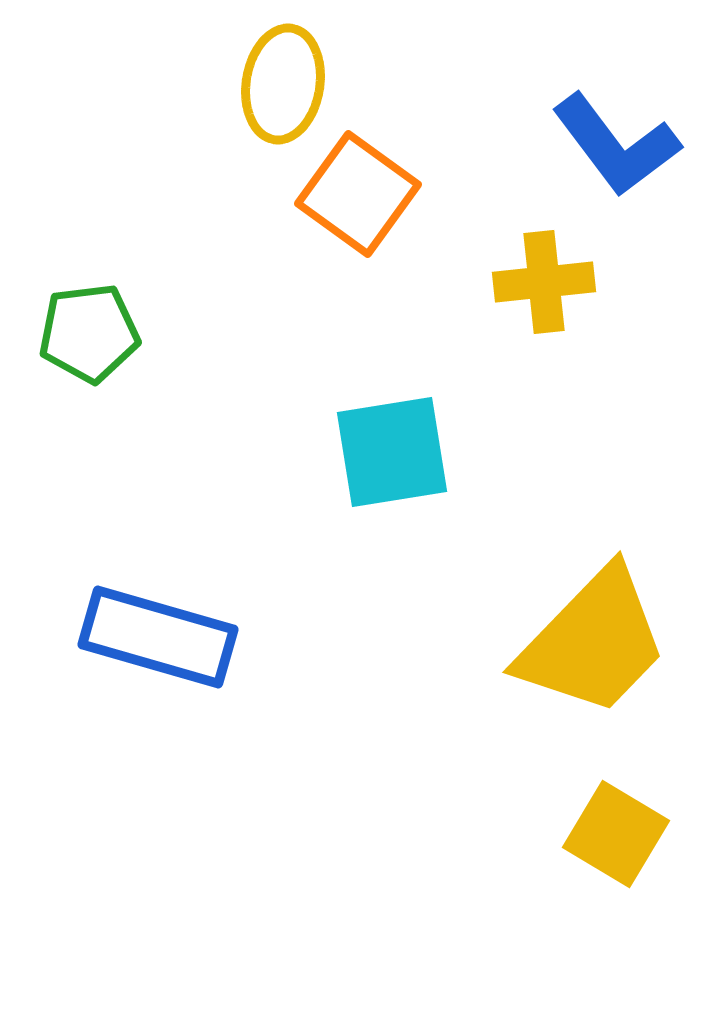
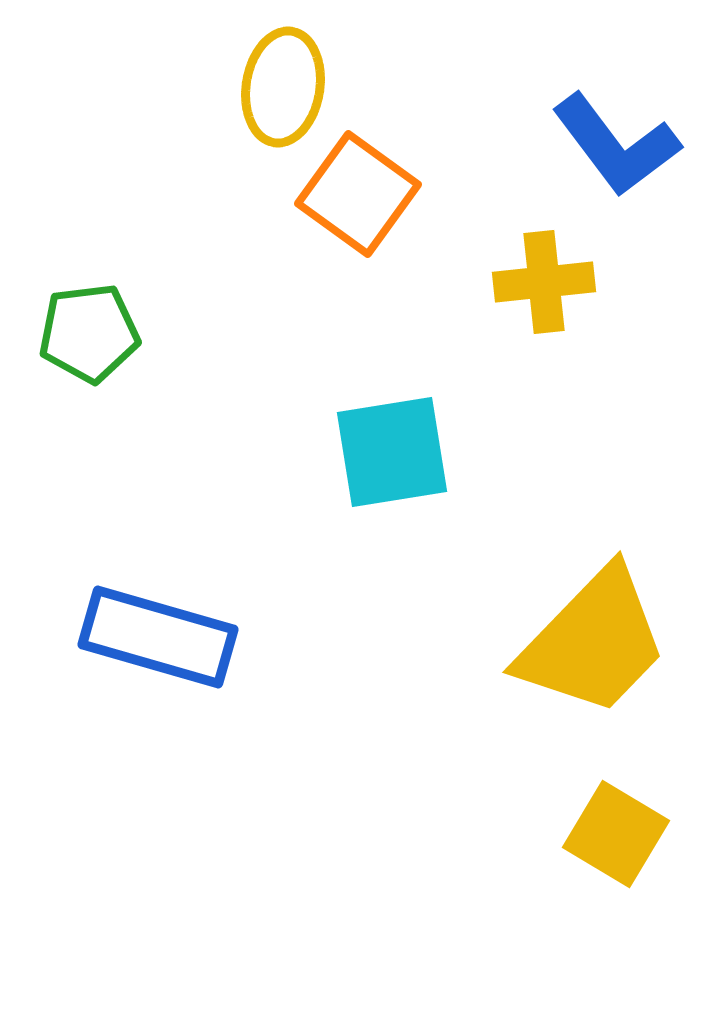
yellow ellipse: moved 3 px down
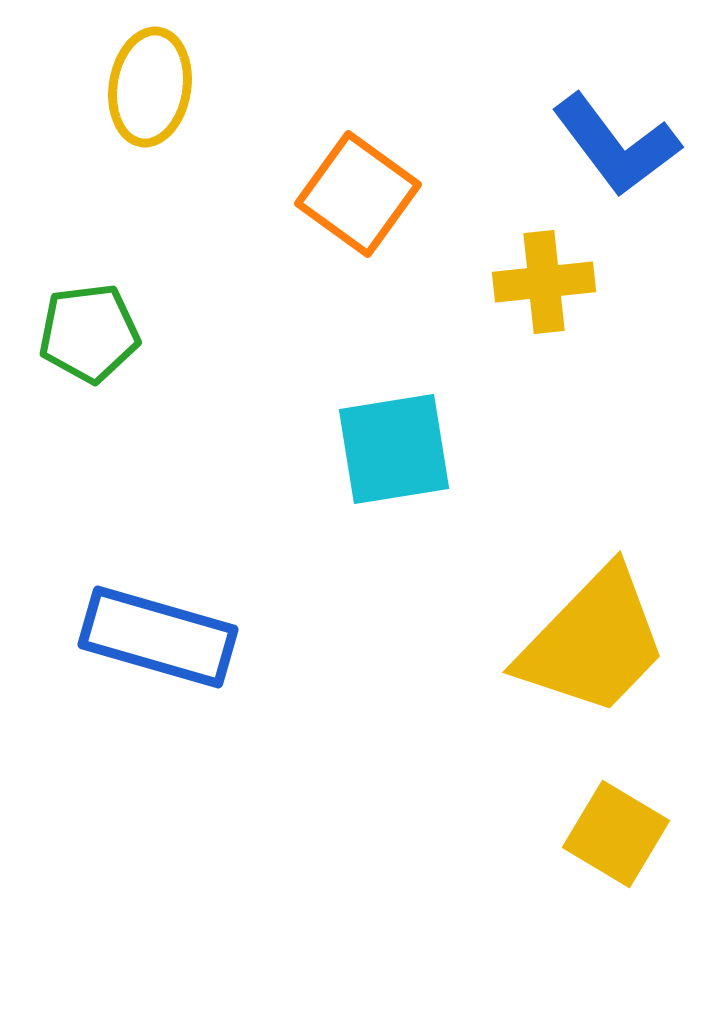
yellow ellipse: moved 133 px left
cyan square: moved 2 px right, 3 px up
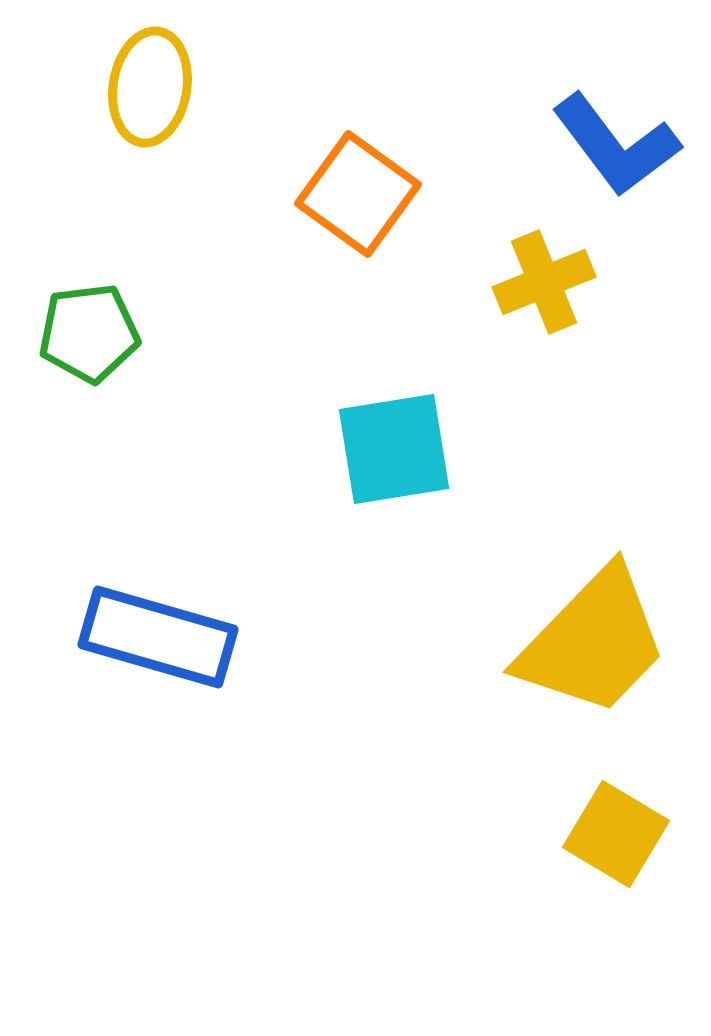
yellow cross: rotated 16 degrees counterclockwise
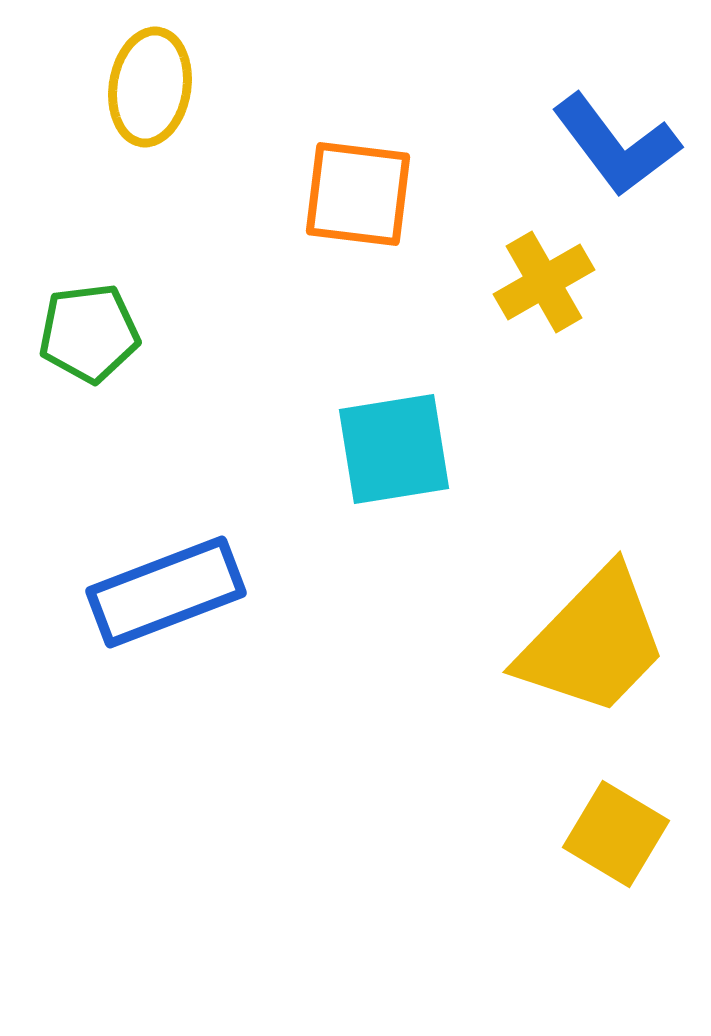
orange square: rotated 29 degrees counterclockwise
yellow cross: rotated 8 degrees counterclockwise
blue rectangle: moved 8 px right, 45 px up; rotated 37 degrees counterclockwise
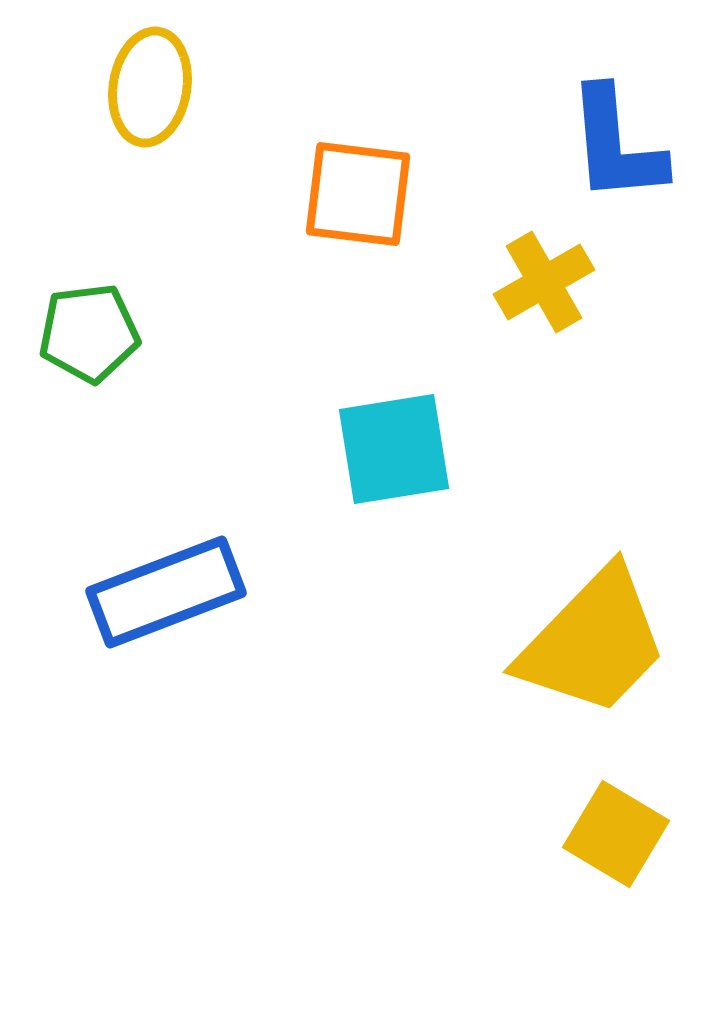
blue L-shape: rotated 32 degrees clockwise
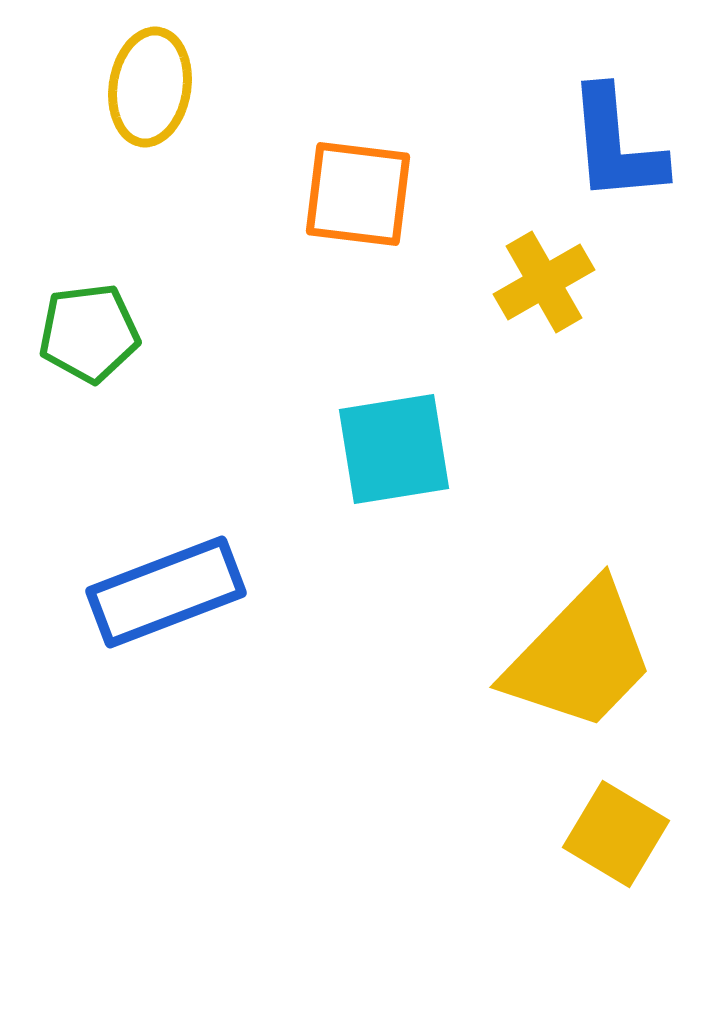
yellow trapezoid: moved 13 px left, 15 px down
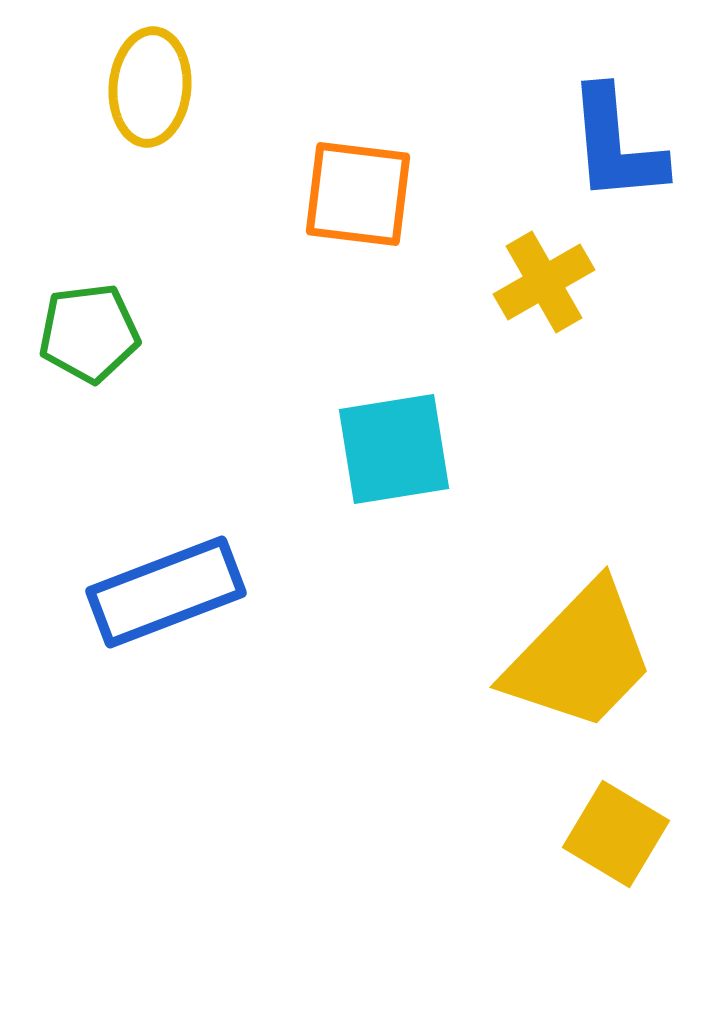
yellow ellipse: rotated 4 degrees counterclockwise
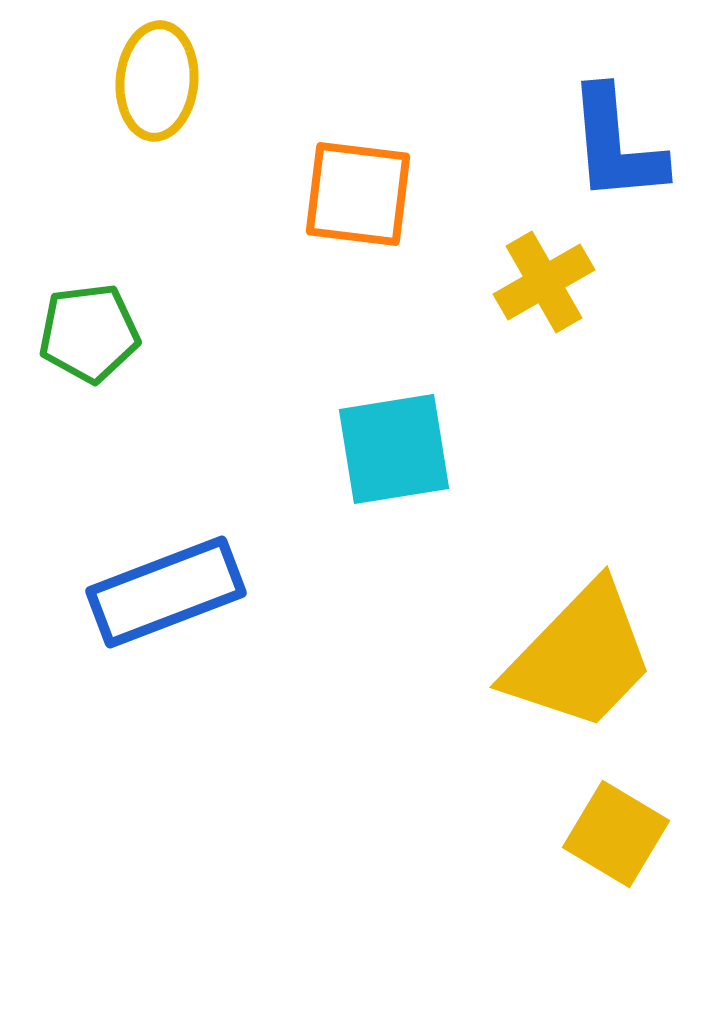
yellow ellipse: moved 7 px right, 6 px up
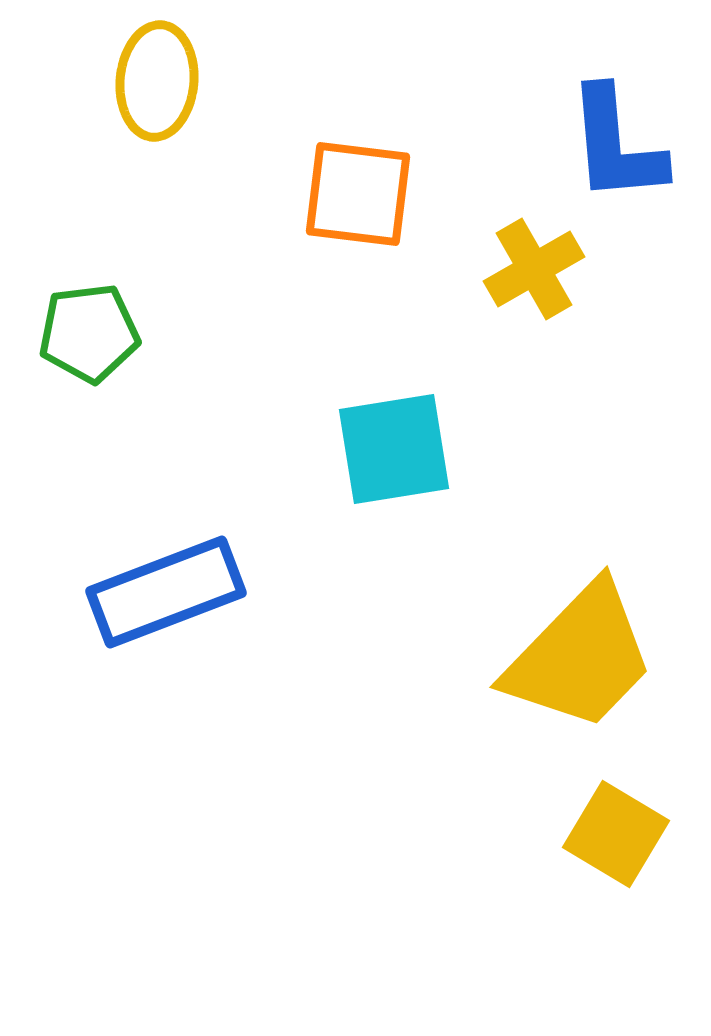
yellow cross: moved 10 px left, 13 px up
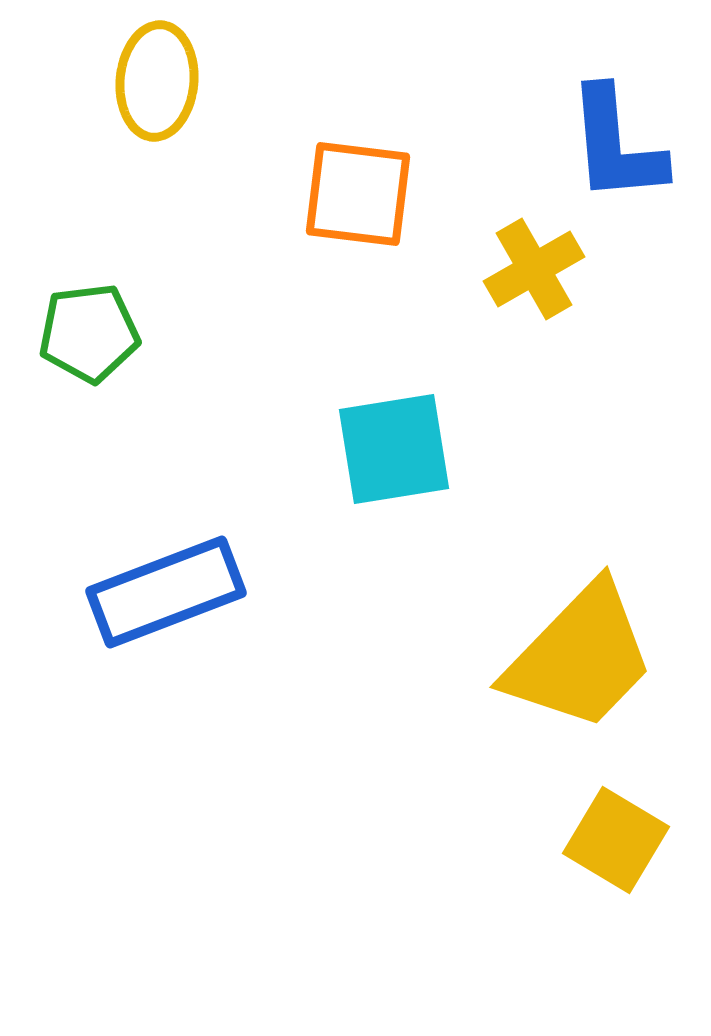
yellow square: moved 6 px down
